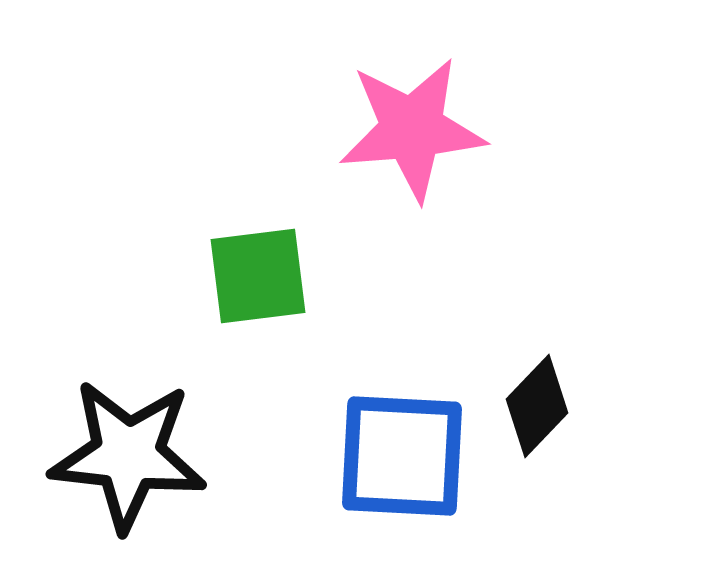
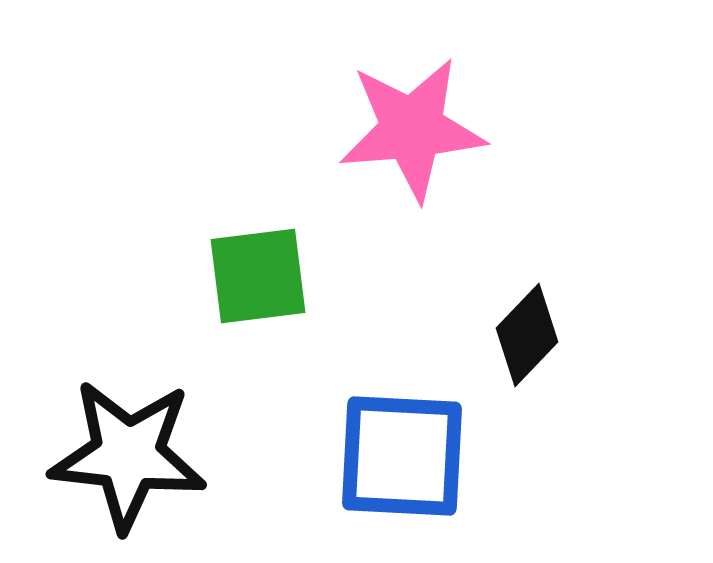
black diamond: moved 10 px left, 71 px up
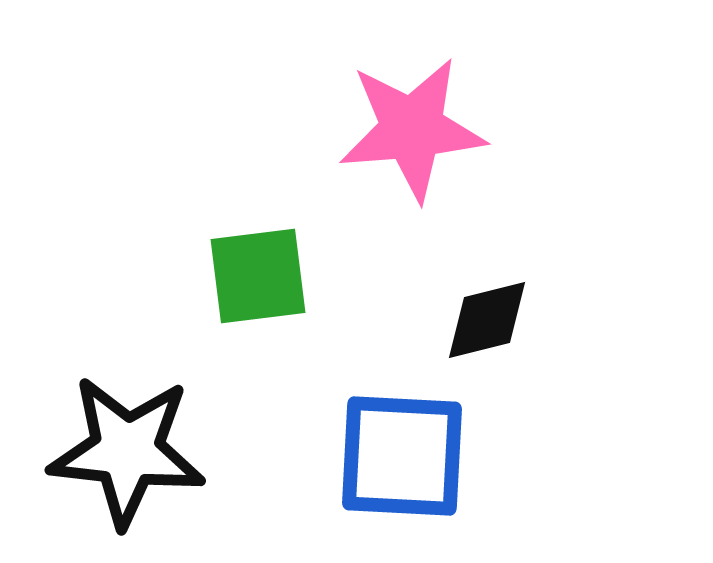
black diamond: moved 40 px left, 15 px up; rotated 32 degrees clockwise
black star: moved 1 px left, 4 px up
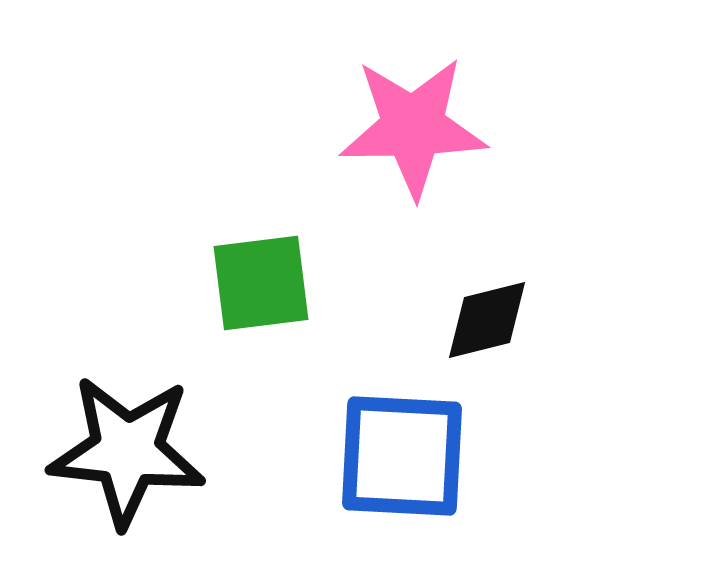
pink star: moved 1 px right, 2 px up; rotated 4 degrees clockwise
green square: moved 3 px right, 7 px down
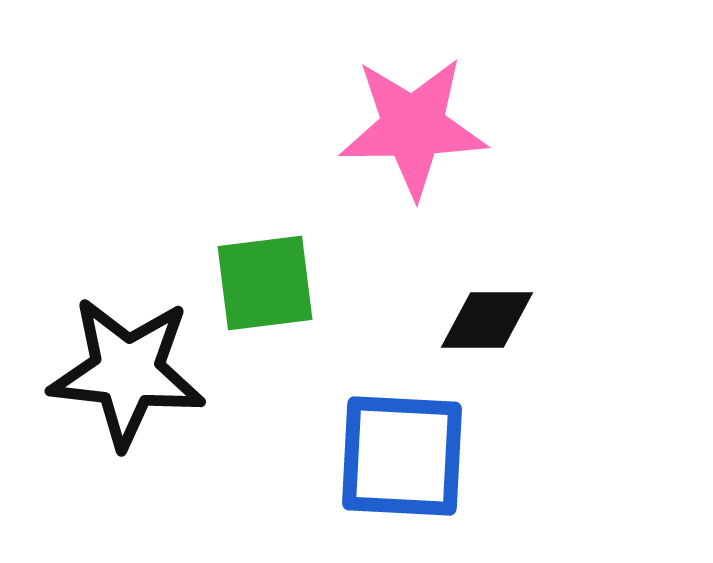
green square: moved 4 px right
black diamond: rotated 14 degrees clockwise
black star: moved 79 px up
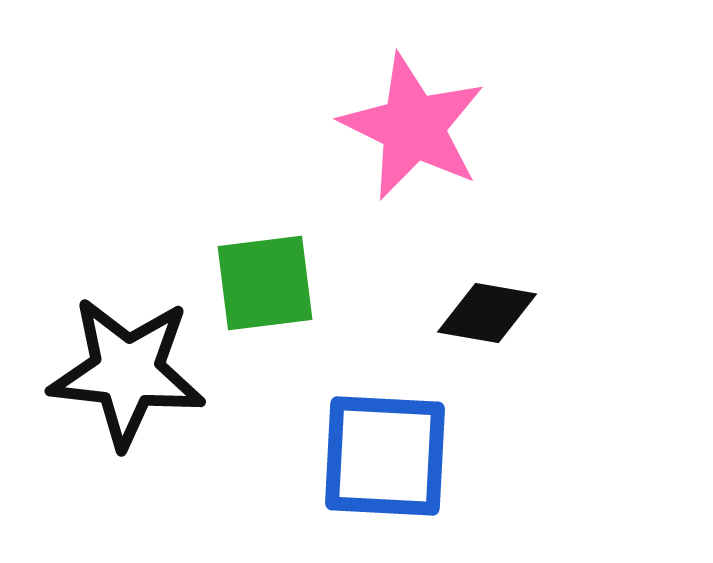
pink star: rotated 27 degrees clockwise
black diamond: moved 7 px up; rotated 10 degrees clockwise
blue square: moved 17 px left
